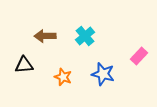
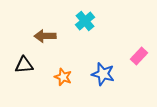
cyan cross: moved 15 px up
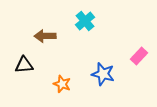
orange star: moved 1 px left, 7 px down
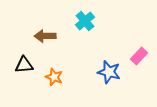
blue star: moved 6 px right, 2 px up
orange star: moved 8 px left, 7 px up
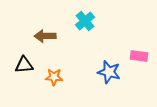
pink rectangle: rotated 54 degrees clockwise
orange star: rotated 18 degrees counterclockwise
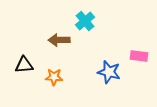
brown arrow: moved 14 px right, 4 px down
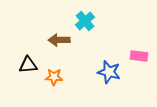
black triangle: moved 4 px right
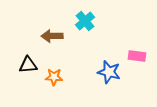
brown arrow: moved 7 px left, 4 px up
pink rectangle: moved 2 px left
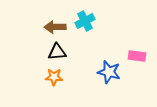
cyan cross: rotated 12 degrees clockwise
brown arrow: moved 3 px right, 9 px up
black triangle: moved 29 px right, 13 px up
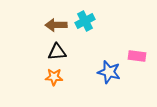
brown arrow: moved 1 px right, 2 px up
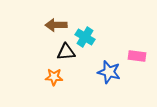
cyan cross: moved 16 px down; rotated 30 degrees counterclockwise
black triangle: moved 9 px right
